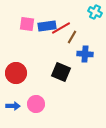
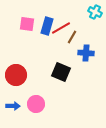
blue rectangle: rotated 66 degrees counterclockwise
blue cross: moved 1 px right, 1 px up
red circle: moved 2 px down
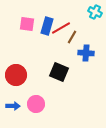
black square: moved 2 px left
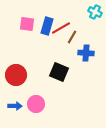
blue arrow: moved 2 px right
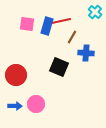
cyan cross: rotated 16 degrees clockwise
red line: moved 7 px up; rotated 18 degrees clockwise
black square: moved 5 px up
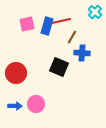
pink square: rotated 21 degrees counterclockwise
blue cross: moved 4 px left
red circle: moved 2 px up
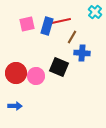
pink circle: moved 28 px up
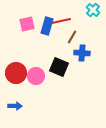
cyan cross: moved 2 px left, 2 px up
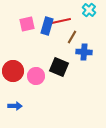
cyan cross: moved 4 px left
blue cross: moved 2 px right, 1 px up
red circle: moved 3 px left, 2 px up
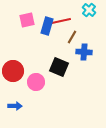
pink square: moved 4 px up
pink circle: moved 6 px down
